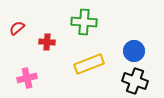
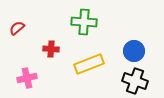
red cross: moved 4 px right, 7 px down
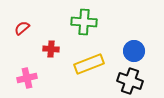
red semicircle: moved 5 px right
black cross: moved 5 px left
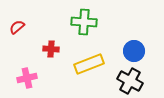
red semicircle: moved 5 px left, 1 px up
black cross: rotated 10 degrees clockwise
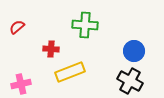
green cross: moved 1 px right, 3 px down
yellow rectangle: moved 19 px left, 8 px down
pink cross: moved 6 px left, 6 px down
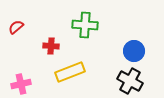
red semicircle: moved 1 px left
red cross: moved 3 px up
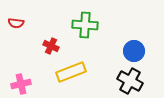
red semicircle: moved 4 px up; rotated 133 degrees counterclockwise
red cross: rotated 21 degrees clockwise
yellow rectangle: moved 1 px right
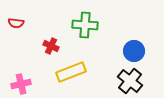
black cross: rotated 10 degrees clockwise
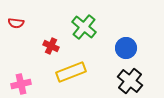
green cross: moved 1 px left, 2 px down; rotated 35 degrees clockwise
blue circle: moved 8 px left, 3 px up
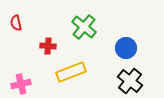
red semicircle: rotated 70 degrees clockwise
red cross: moved 3 px left; rotated 21 degrees counterclockwise
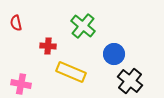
green cross: moved 1 px left, 1 px up
blue circle: moved 12 px left, 6 px down
yellow rectangle: rotated 44 degrees clockwise
pink cross: rotated 24 degrees clockwise
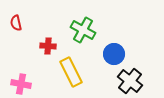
green cross: moved 4 px down; rotated 10 degrees counterclockwise
yellow rectangle: rotated 40 degrees clockwise
